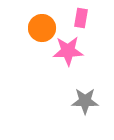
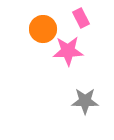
pink rectangle: rotated 36 degrees counterclockwise
orange circle: moved 1 px right, 1 px down
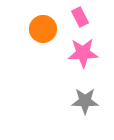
pink rectangle: moved 1 px left, 1 px up
pink star: moved 15 px right, 2 px down
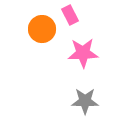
pink rectangle: moved 10 px left, 2 px up
orange circle: moved 1 px left
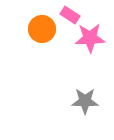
pink rectangle: rotated 30 degrees counterclockwise
pink star: moved 7 px right, 15 px up
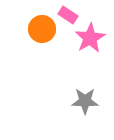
pink rectangle: moved 2 px left
pink star: rotated 28 degrees counterclockwise
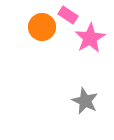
orange circle: moved 2 px up
gray star: rotated 24 degrees clockwise
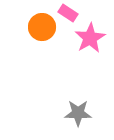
pink rectangle: moved 2 px up
gray star: moved 7 px left, 12 px down; rotated 24 degrees counterclockwise
